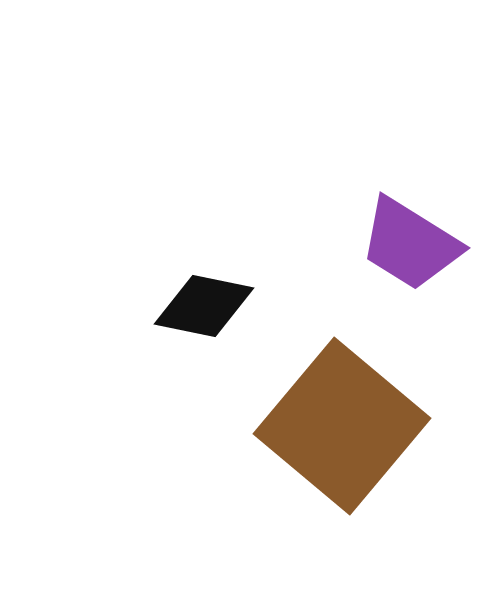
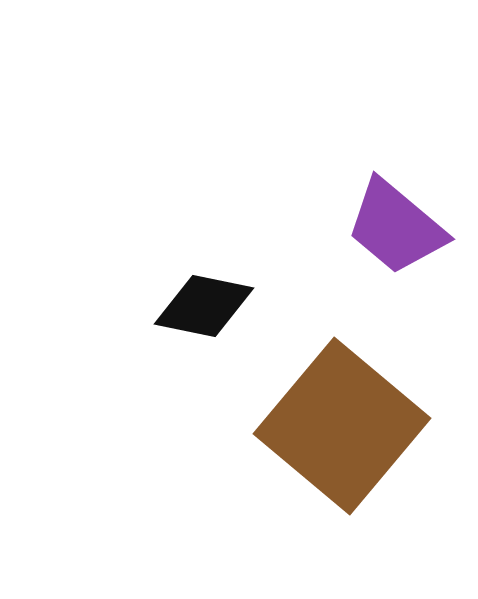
purple trapezoid: moved 14 px left, 17 px up; rotated 8 degrees clockwise
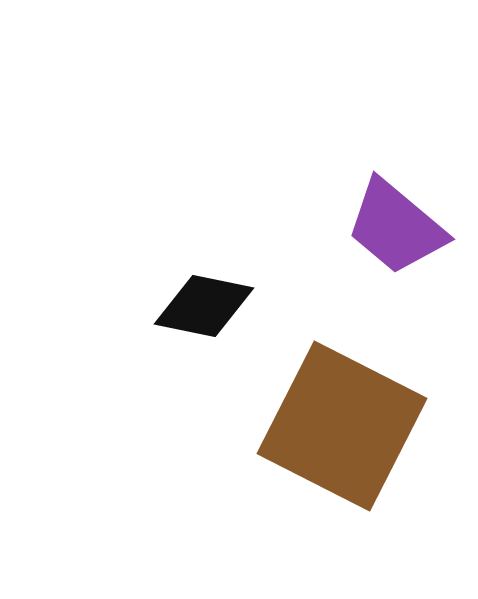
brown square: rotated 13 degrees counterclockwise
